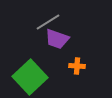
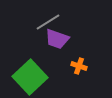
orange cross: moved 2 px right; rotated 14 degrees clockwise
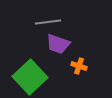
gray line: rotated 25 degrees clockwise
purple trapezoid: moved 1 px right, 5 px down
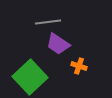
purple trapezoid: rotated 15 degrees clockwise
